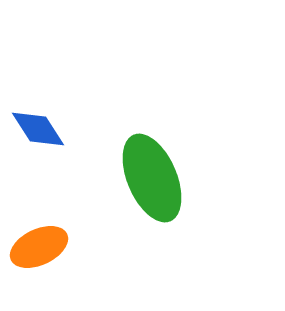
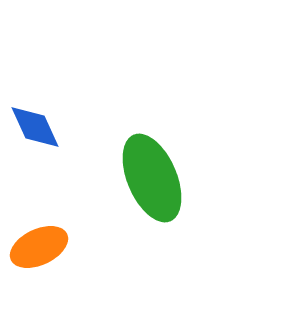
blue diamond: moved 3 px left, 2 px up; rotated 8 degrees clockwise
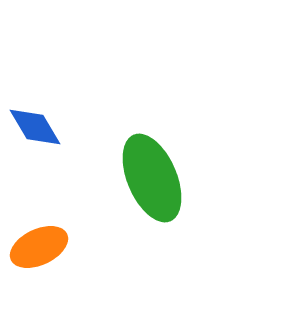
blue diamond: rotated 6 degrees counterclockwise
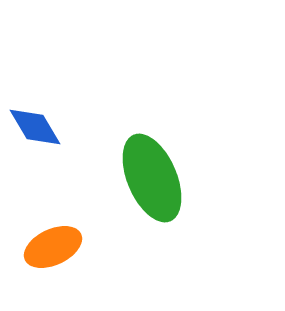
orange ellipse: moved 14 px right
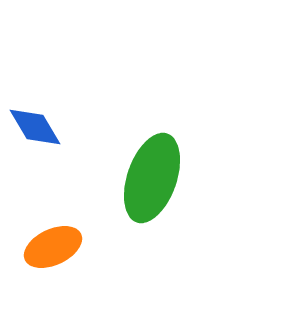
green ellipse: rotated 42 degrees clockwise
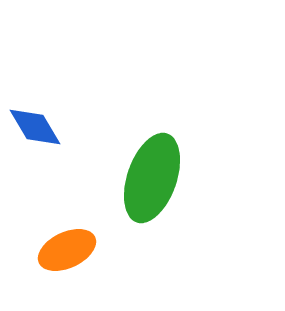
orange ellipse: moved 14 px right, 3 px down
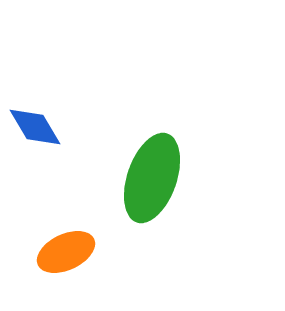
orange ellipse: moved 1 px left, 2 px down
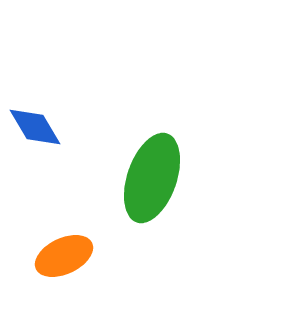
orange ellipse: moved 2 px left, 4 px down
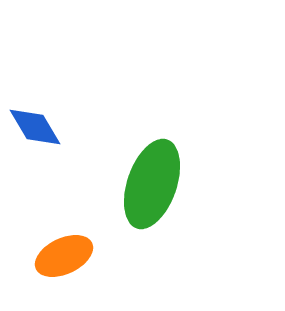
green ellipse: moved 6 px down
